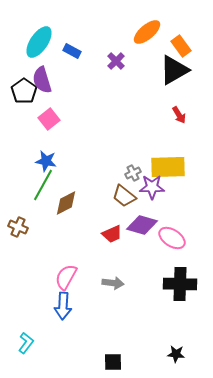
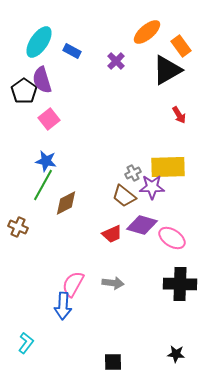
black triangle: moved 7 px left
pink semicircle: moved 7 px right, 7 px down
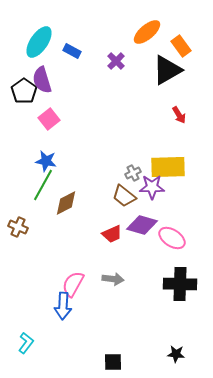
gray arrow: moved 4 px up
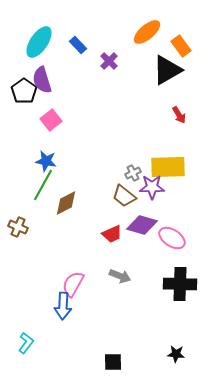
blue rectangle: moved 6 px right, 6 px up; rotated 18 degrees clockwise
purple cross: moved 7 px left
pink square: moved 2 px right, 1 px down
gray arrow: moved 7 px right, 3 px up; rotated 15 degrees clockwise
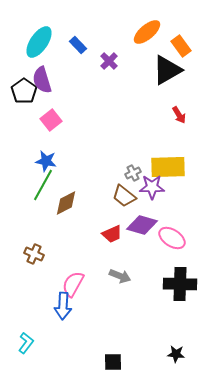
brown cross: moved 16 px right, 27 px down
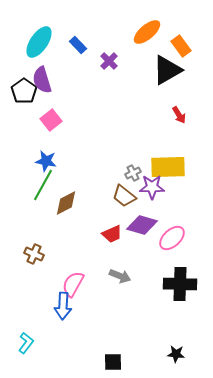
pink ellipse: rotated 76 degrees counterclockwise
